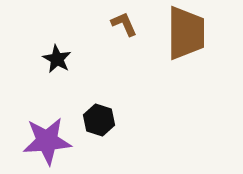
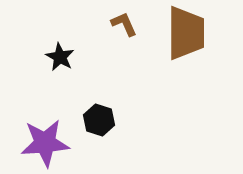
black star: moved 3 px right, 2 px up
purple star: moved 2 px left, 2 px down
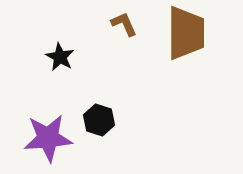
purple star: moved 3 px right, 5 px up
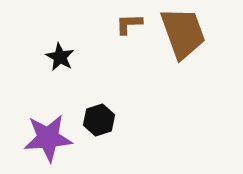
brown L-shape: moved 5 px right; rotated 68 degrees counterclockwise
brown trapezoid: moved 3 px left; rotated 20 degrees counterclockwise
black hexagon: rotated 24 degrees clockwise
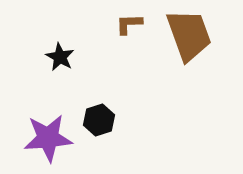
brown trapezoid: moved 6 px right, 2 px down
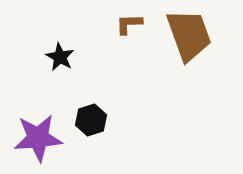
black hexagon: moved 8 px left
purple star: moved 10 px left
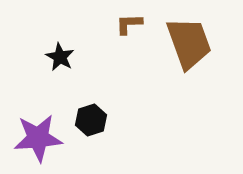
brown trapezoid: moved 8 px down
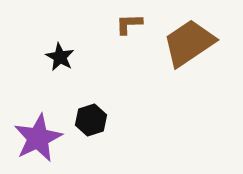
brown trapezoid: rotated 104 degrees counterclockwise
purple star: rotated 21 degrees counterclockwise
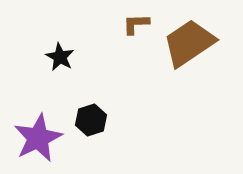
brown L-shape: moved 7 px right
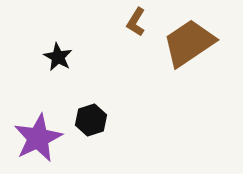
brown L-shape: moved 2 px up; rotated 56 degrees counterclockwise
black star: moved 2 px left
